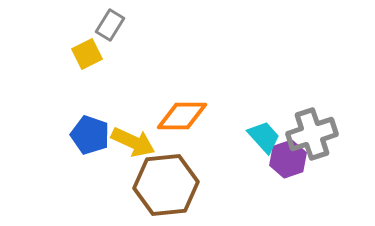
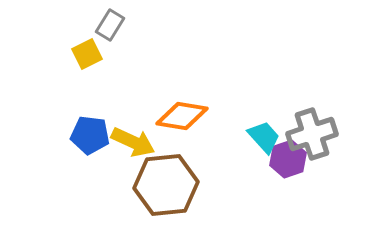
orange diamond: rotated 9 degrees clockwise
blue pentagon: rotated 12 degrees counterclockwise
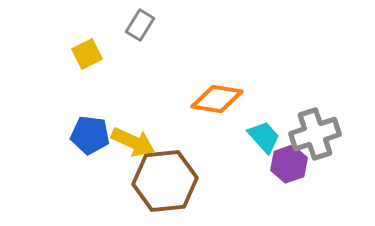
gray rectangle: moved 30 px right
orange diamond: moved 35 px right, 17 px up
gray cross: moved 3 px right
purple hexagon: moved 1 px right, 5 px down
brown hexagon: moved 1 px left, 4 px up
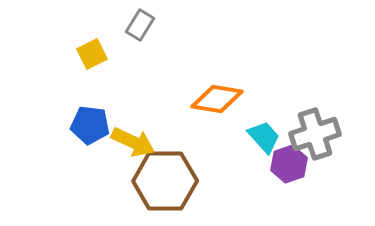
yellow square: moved 5 px right
blue pentagon: moved 10 px up
brown hexagon: rotated 6 degrees clockwise
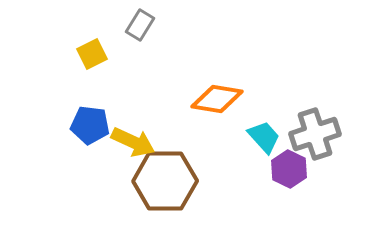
purple hexagon: moved 5 px down; rotated 15 degrees counterclockwise
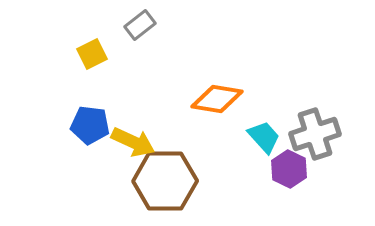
gray rectangle: rotated 20 degrees clockwise
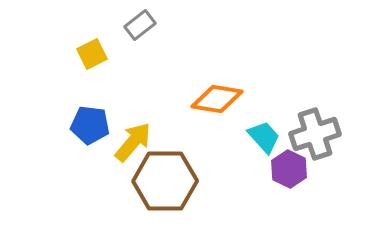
yellow arrow: rotated 75 degrees counterclockwise
